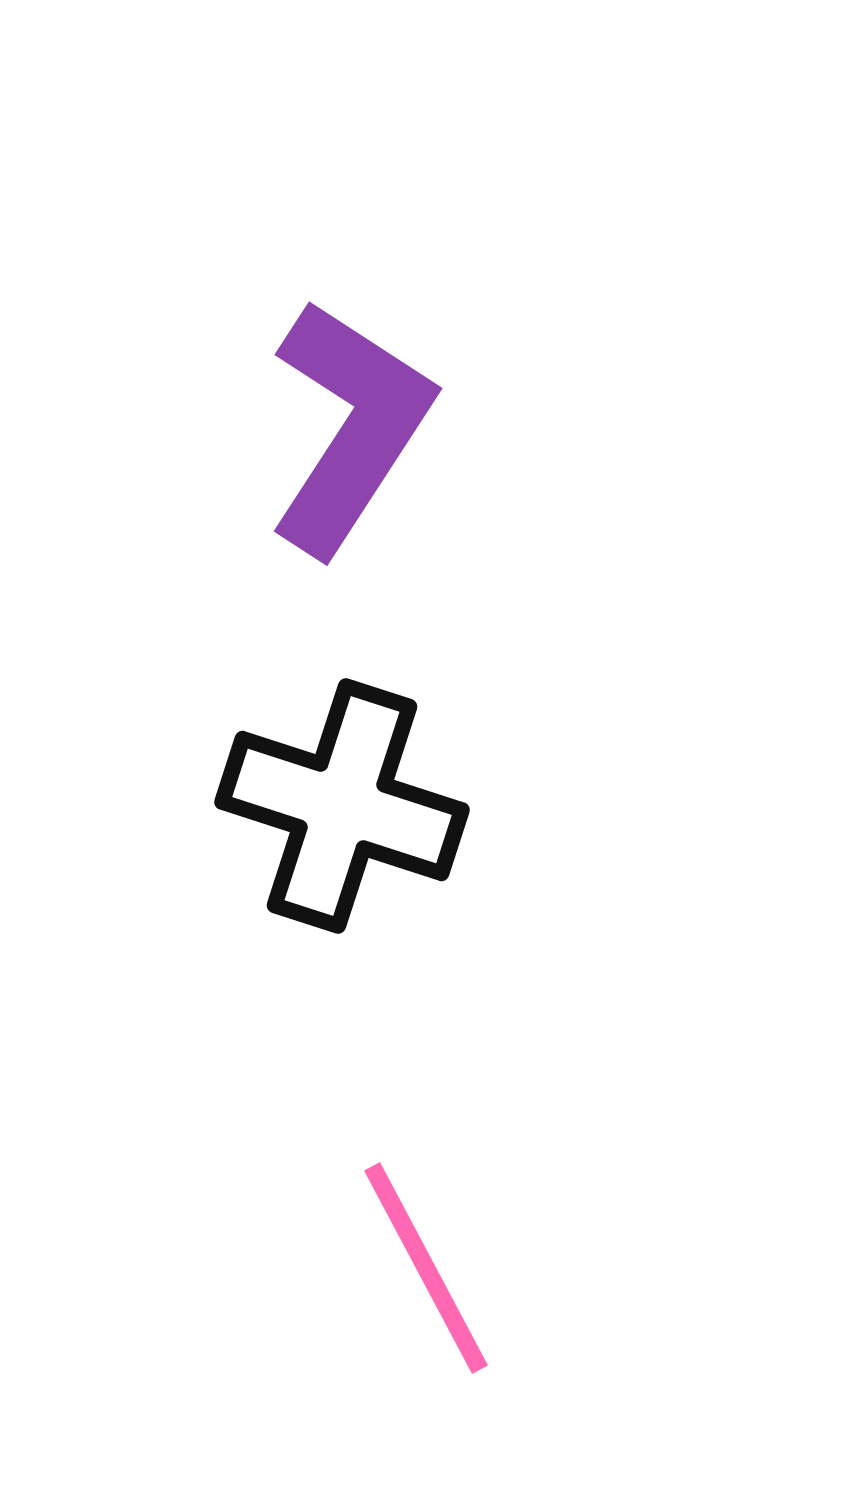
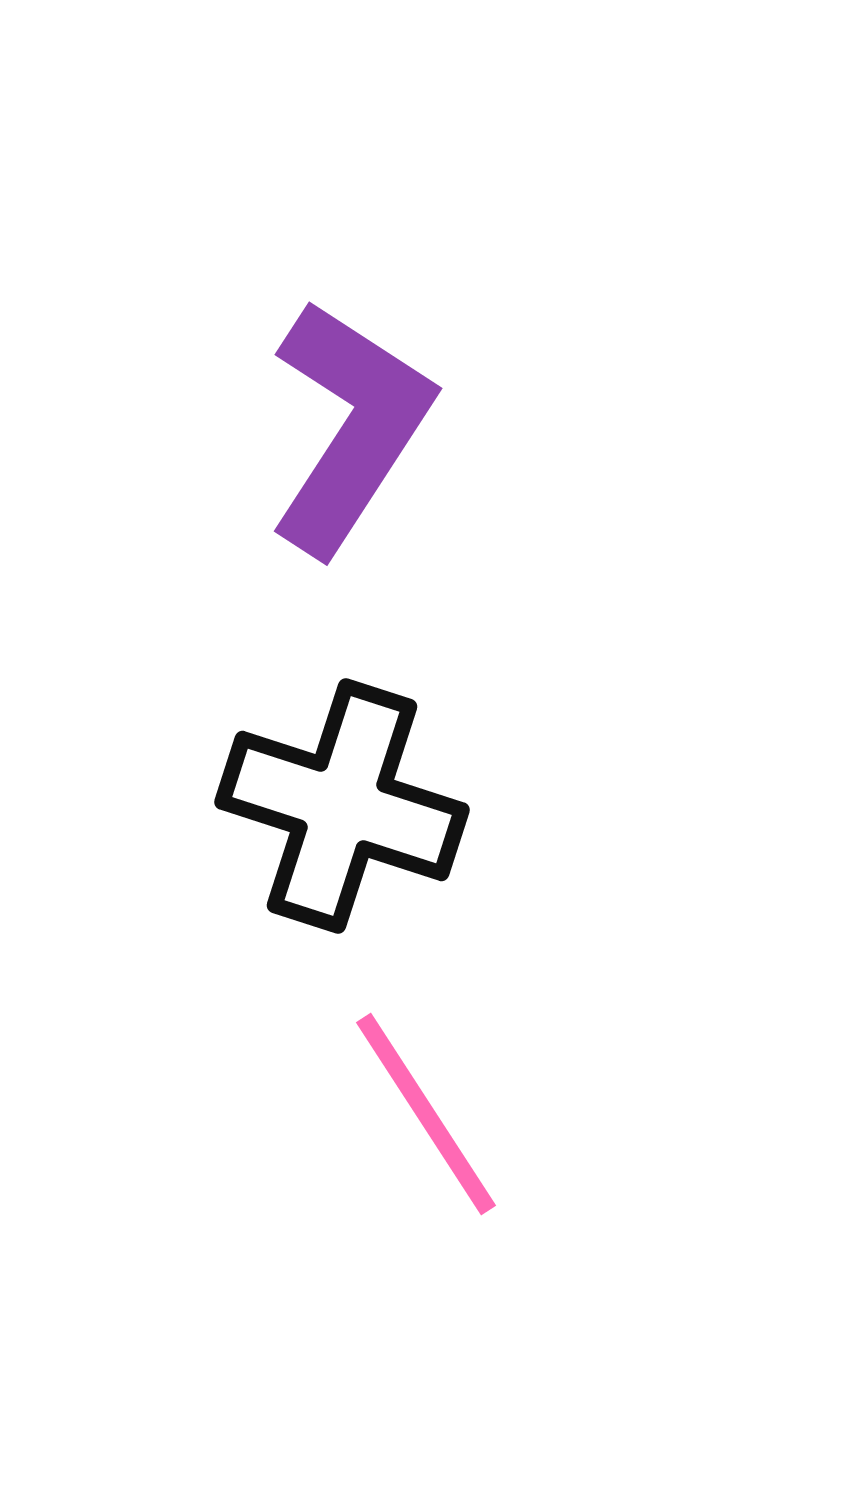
pink line: moved 154 px up; rotated 5 degrees counterclockwise
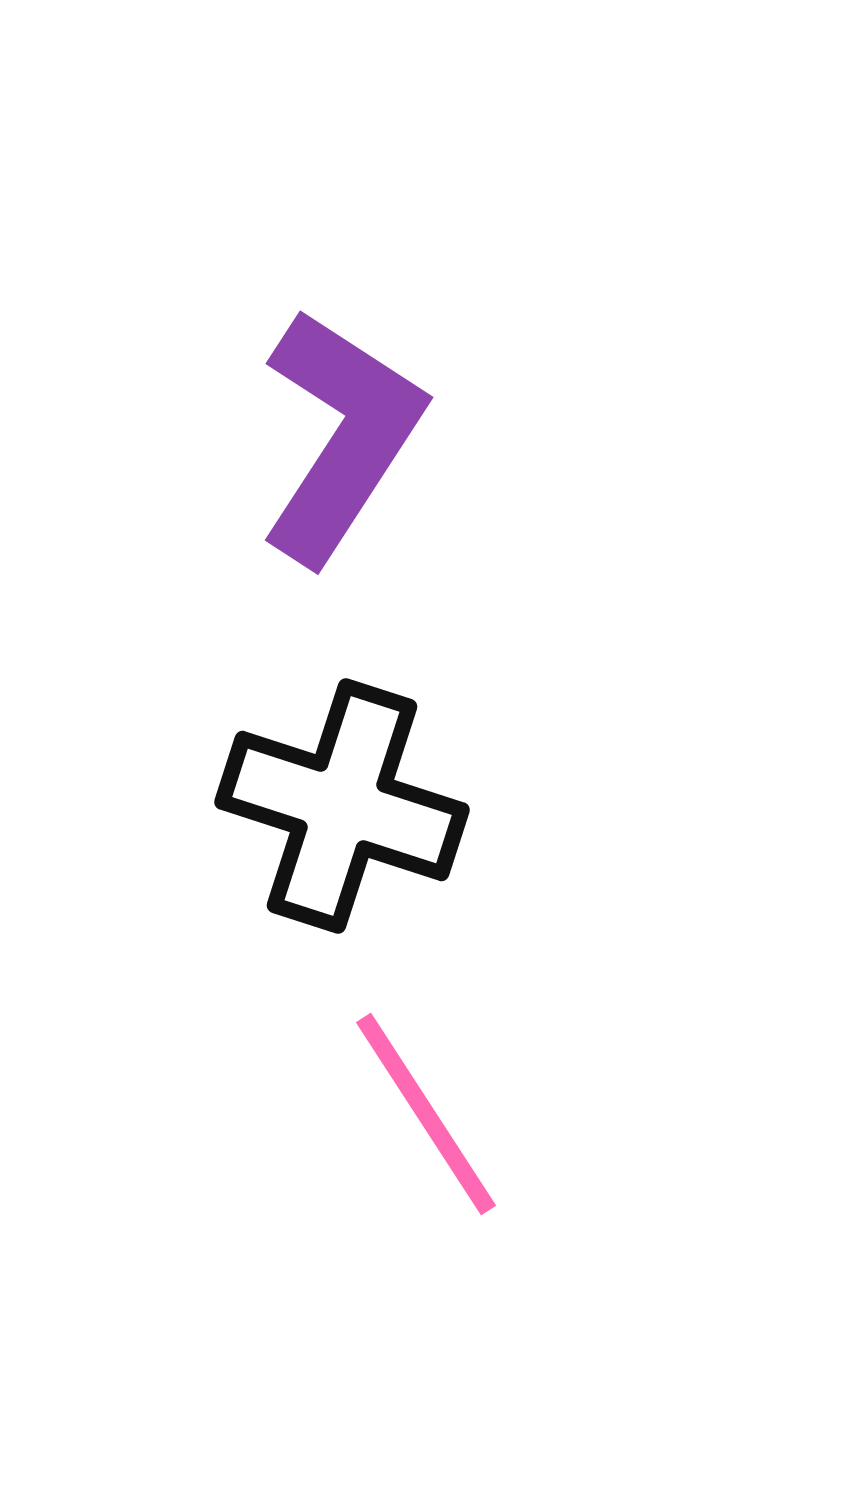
purple L-shape: moved 9 px left, 9 px down
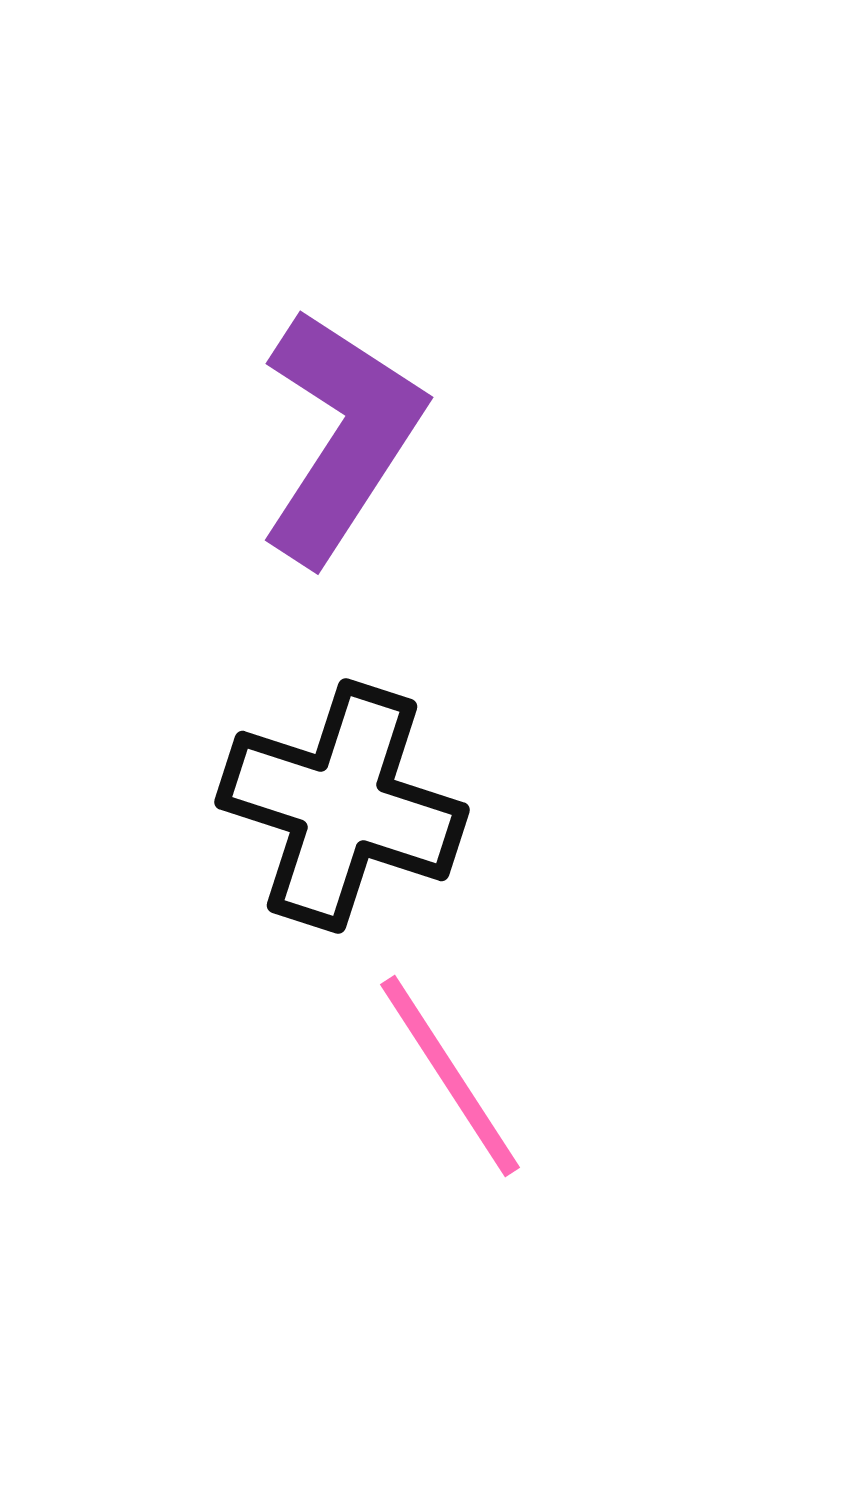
pink line: moved 24 px right, 38 px up
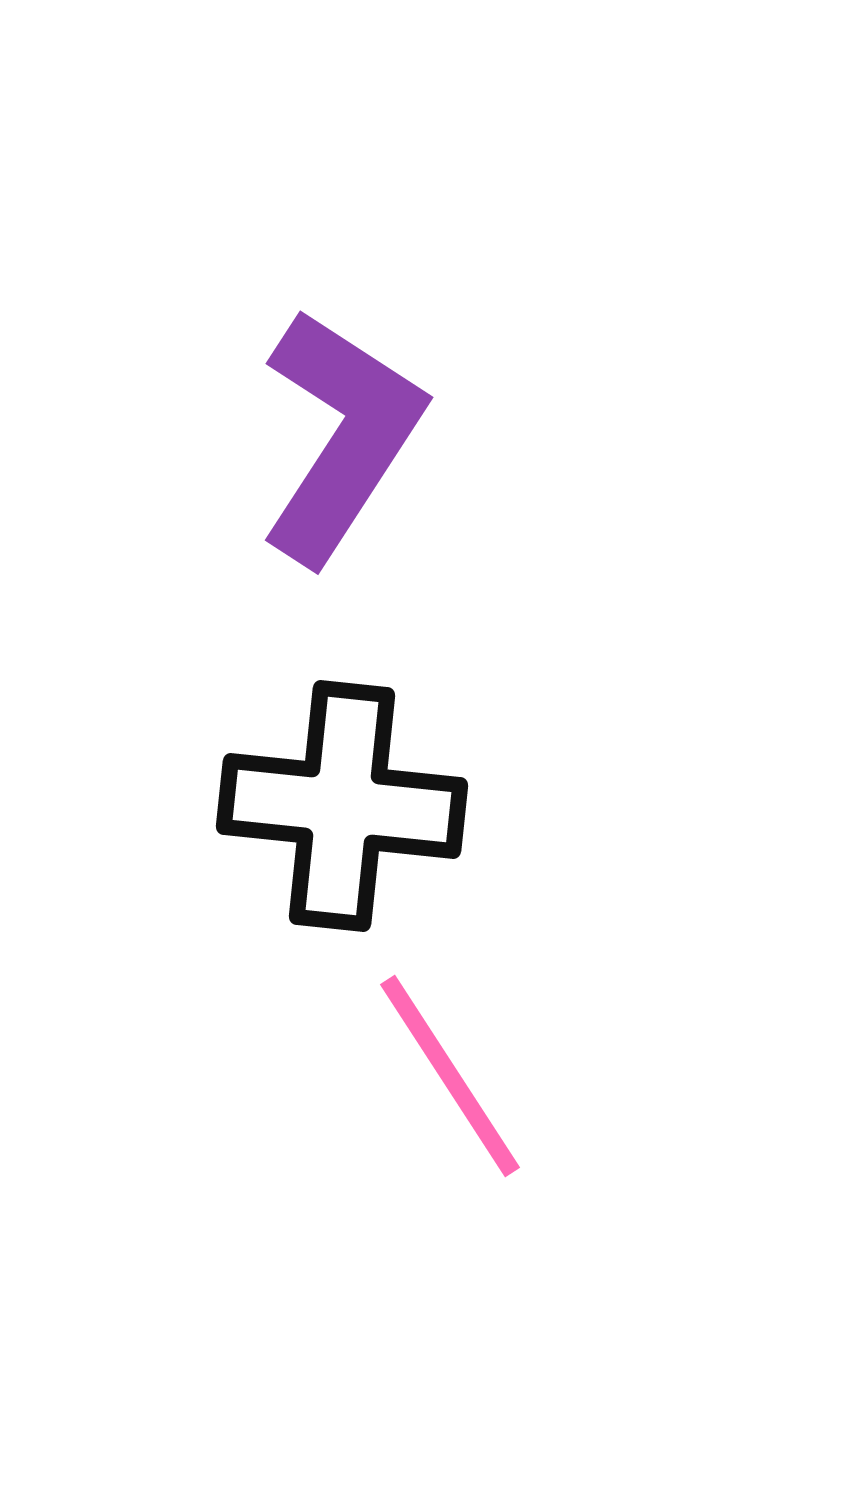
black cross: rotated 12 degrees counterclockwise
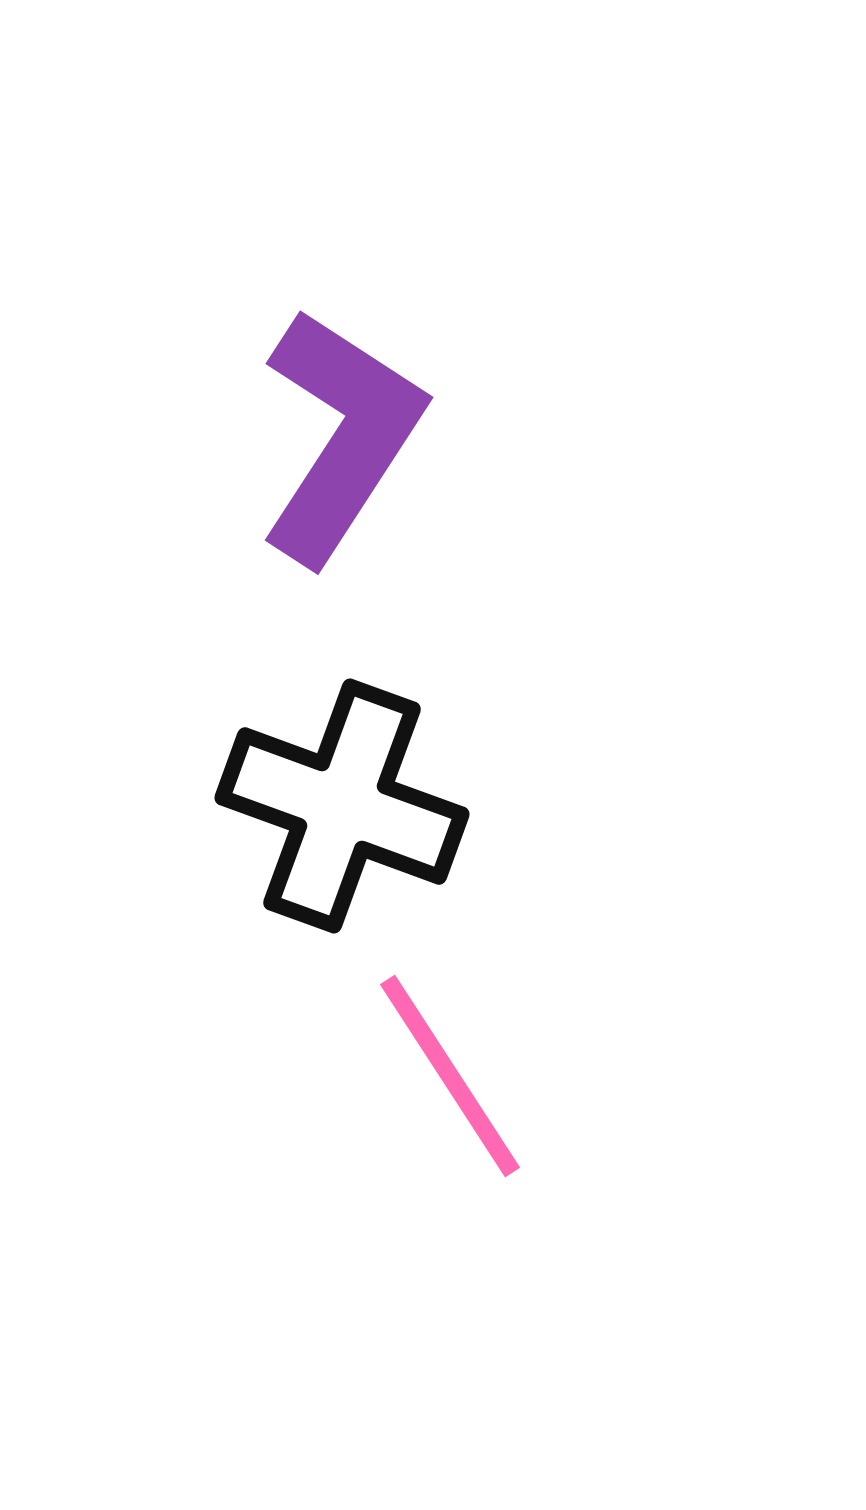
black cross: rotated 14 degrees clockwise
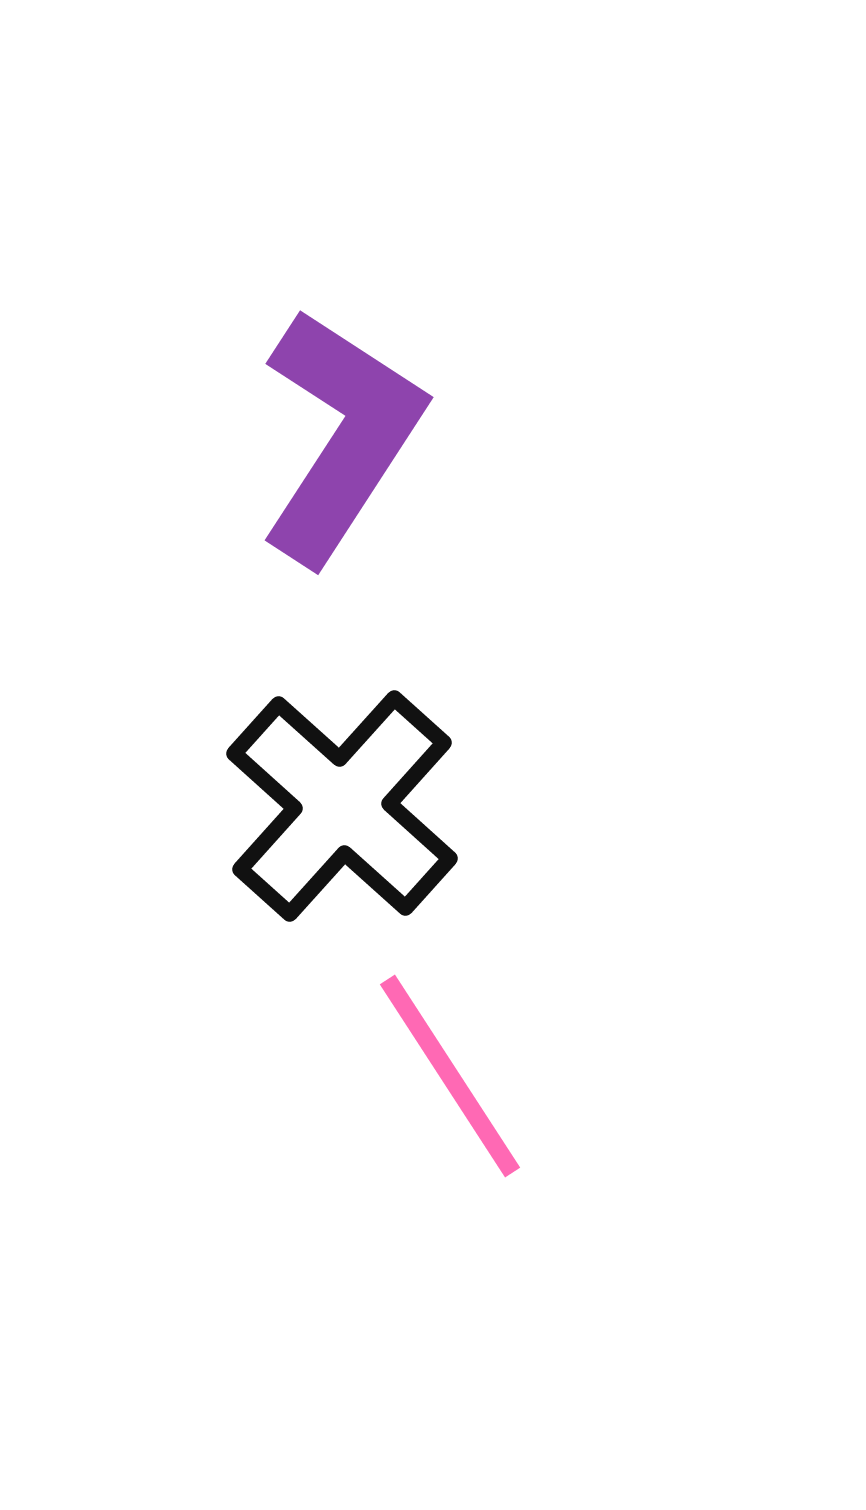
black cross: rotated 22 degrees clockwise
